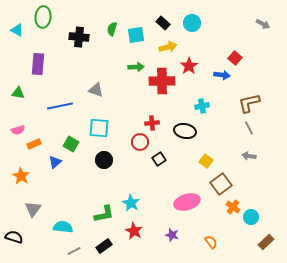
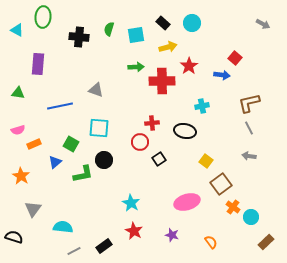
green semicircle at (112, 29): moved 3 px left
green L-shape at (104, 214): moved 21 px left, 40 px up
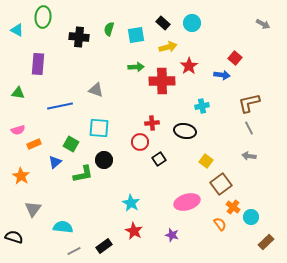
orange semicircle at (211, 242): moved 9 px right, 18 px up
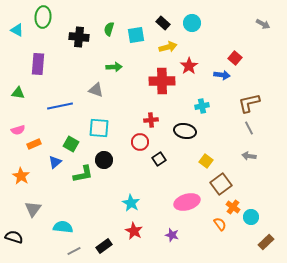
green arrow at (136, 67): moved 22 px left
red cross at (152, 123): moved 1 px left, 3 px up
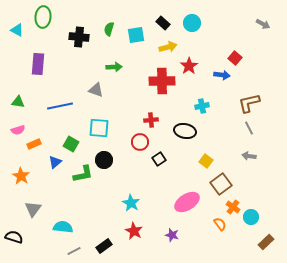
green triangle at (18, 93): moved 9 px down
pink ellipse at (187, 202): rotated 15 degrees counterclockwise
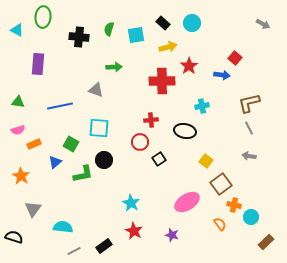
orange cross at (233, 207): moved 1 px right, 2 px up; rotated 24 degrees counterclockwise
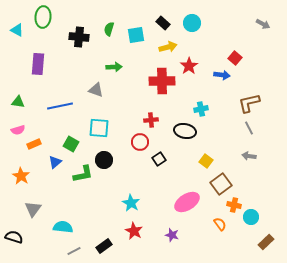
cyan cross at (202, 106): moved 1 px left, 3 px down
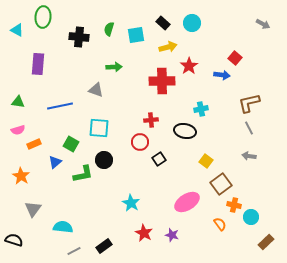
red star at (134, 231): moved 10 px right, 2 px down
black semicircle at (14, 237): moved 3 px down
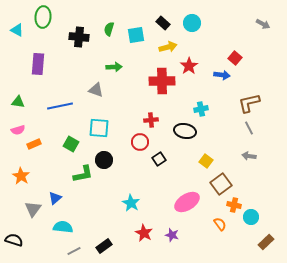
blue triangle at (55, 162): moved 36 px down
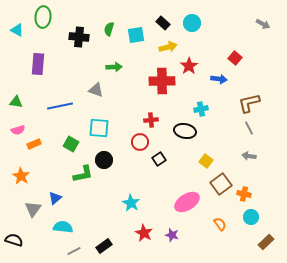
blue arrow at (222, 75): moved 3 px left, 4 px down
green triangle at (18, 102): moved 2 px left
orange cross at (234, 205): moved 10 px right, 11 px up
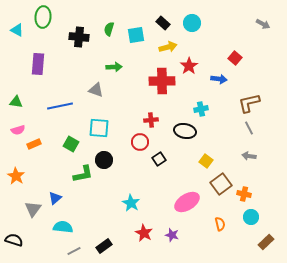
orange star at (21, 176): moved 5 px left
orange semicircle at (220, 224): rotated 24 degrees clockwise
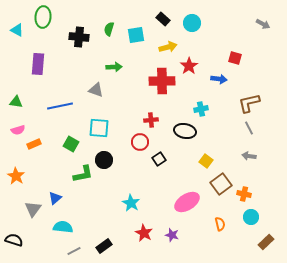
black rectangle at (163, 23): moved 4 px up
red square at (235, 58): rotated 24 degrees counterclockwise
